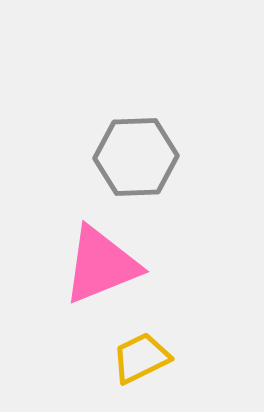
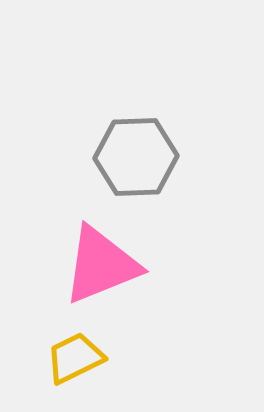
yellow trapezoid: moved 66 px left
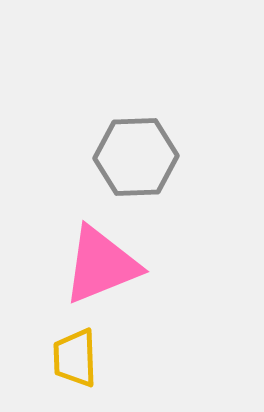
yellow trapezoid: rotated 66 degrees counterclockwise
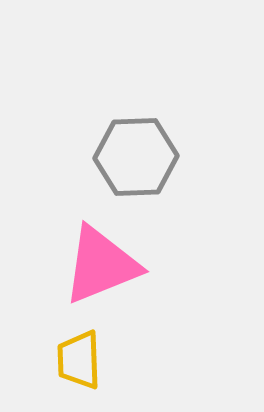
yellow trapezoid: moved 4 px right, 2 px down
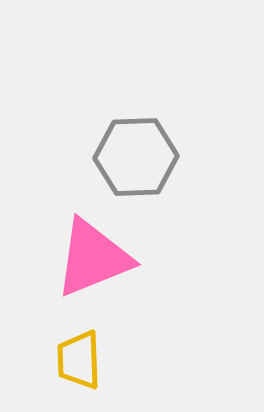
pink triangle: moved 8 px left, 7 px up
